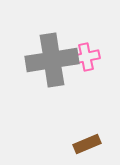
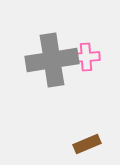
pink cross: rotated 8 degrees clockwise
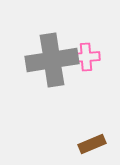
brown rectangle: moved 5 px right
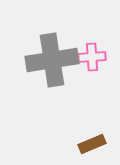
pink cross: moved 6 px right
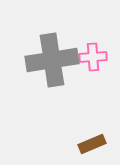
pink cross: moved 1 px right
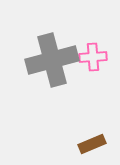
gray cross: rotated 6 degrees counterclockwise
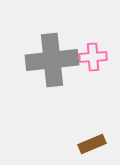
gray cross: rotated 9 degrees clockwise
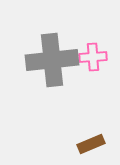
brown rectangle: moved 1 px left
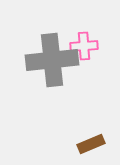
pink cross: moved 9 px left, 11 px up
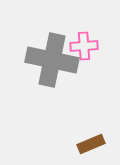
gray cross: rotated 18 degrees clockwise
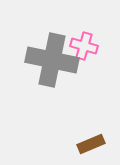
pink cross: rotated 20 degrees clockwise
